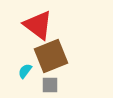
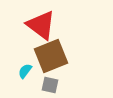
red triangle: moved 3 px right
gray square: rotated 12 degrees clockwise
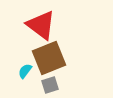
brown square: moved 2 px left, 2 px down
gray square: rotated 30 degrees counterclockwise
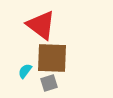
brown square: moved 3 px right; rotated 24 degrees clockwise
gray square: moved 1 px left, 2 px up
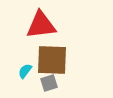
red triangle: rotated 44 degrees counterclockwise
brown square: moved 2 px down
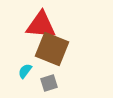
red triangle: rotated 12 degrees clockwise
brown square: moved 11 px up; rotated 20 degrees clockwise
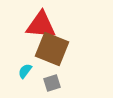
gray square: moved 3 px right
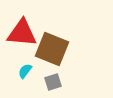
red triangle: moved 19 px left, 8 px down
gray square: moved 1 px right, 1 px up
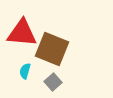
cyan semicircle: rotated 21 degrees counterclockwise
gray square: rotated 24 degrees counterclockwise
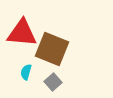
cyan semicircle: moved 1 px right, 1 px down
